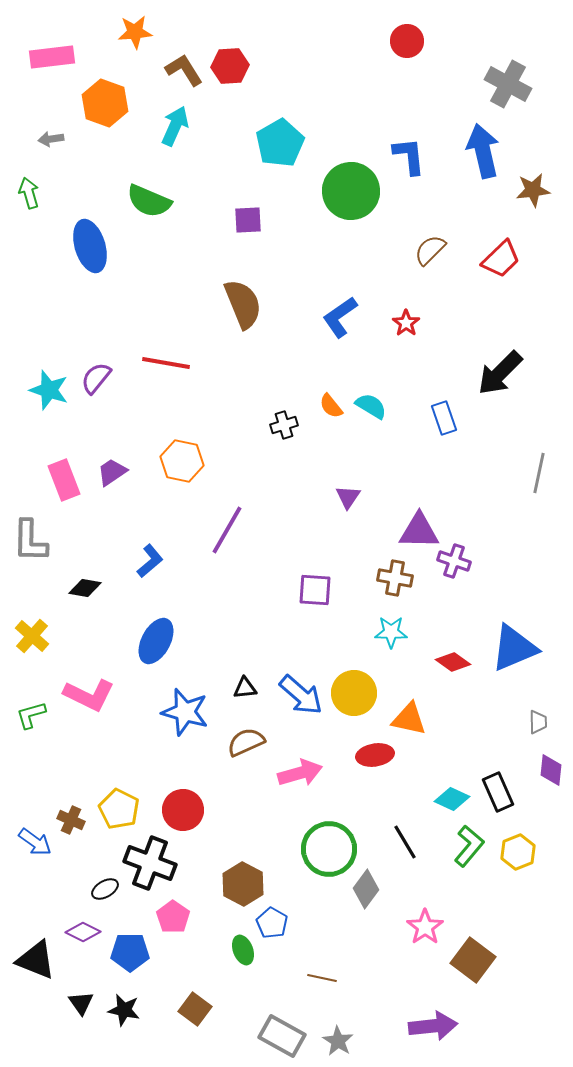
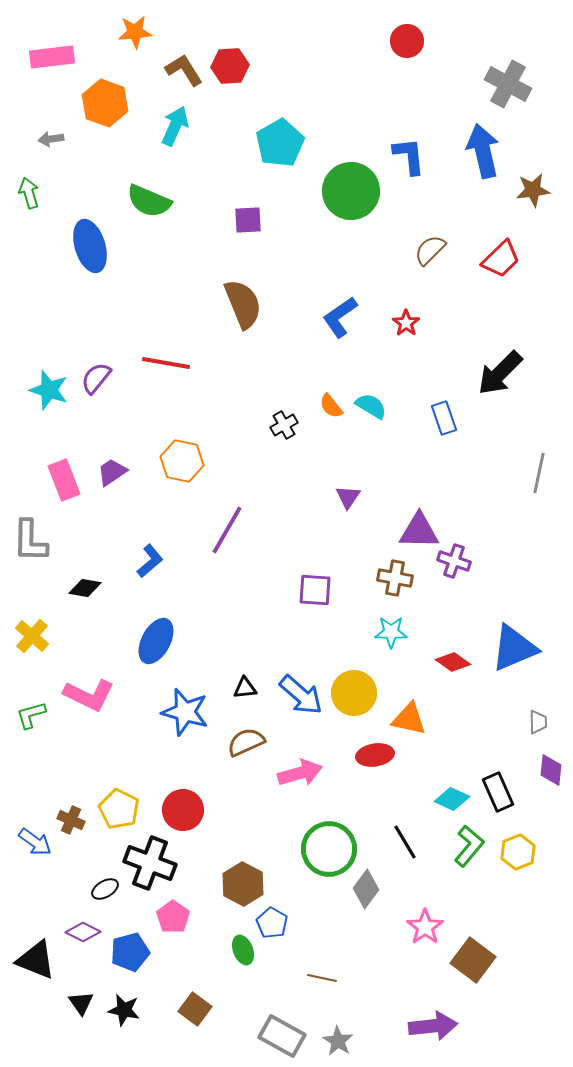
black cross at (284, 425): rotated 12 degrees counterclockwise
blue pentagon at (130, 952): rotated 15 degrees counterclockwise
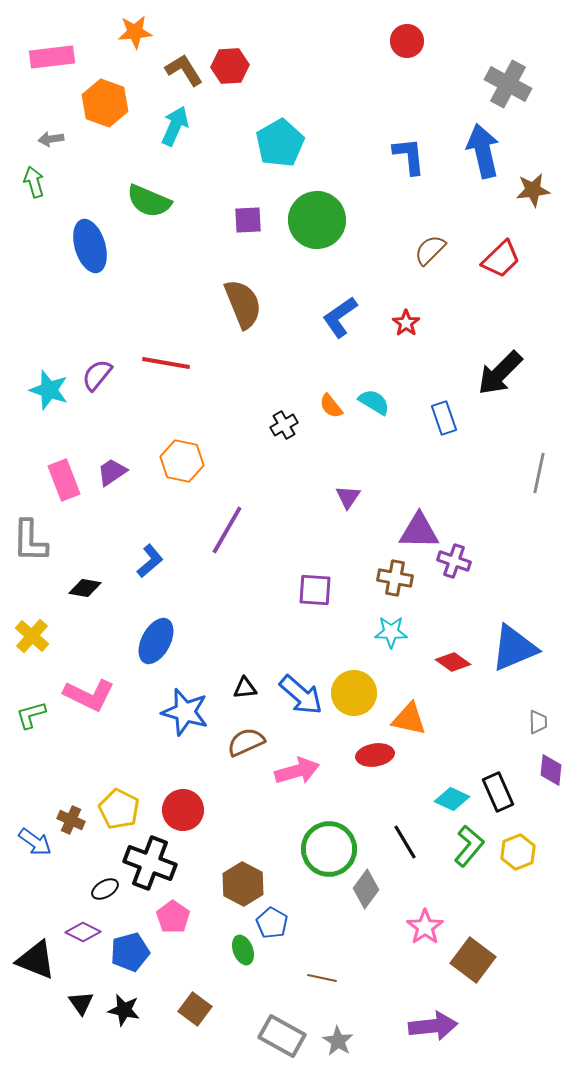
green circle at (351, 191): moved 34 px left, 29 px down
green arrow at (29, 193): moved 5 px right, 11 px up
purple semicircle at (96, 378): moved 1 px right, 3 px up
cyan semicircle at (371, 406): moved 3 px right, 4 px up
pink arrow at (300, 773): moved 3 px left, 2 px up
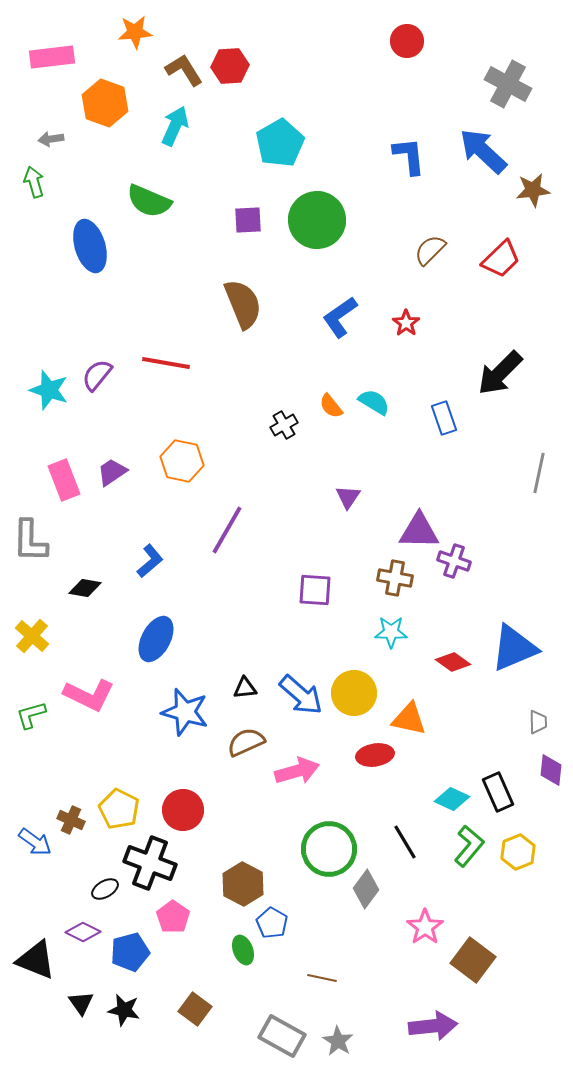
blue arrow at (483, 151): rotated 34 degrees counterclockwise
blue ellipse at (156, 641): moved 2 px up
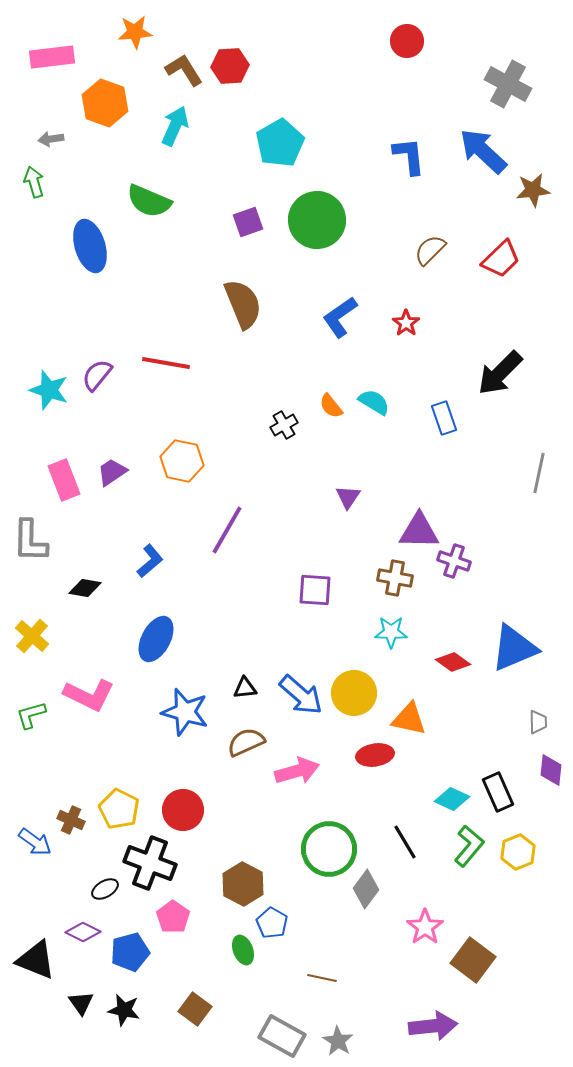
purple square at (248, 220): moved 2 px down; rotated 16 degrees counterclockwise
